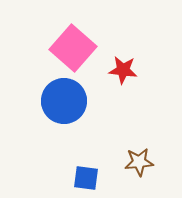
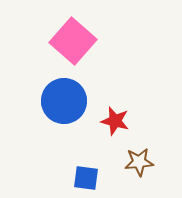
pink square: moved 7 px up
red star: moved 8 px left, 51 px down; rotated 8 degrees clockwise
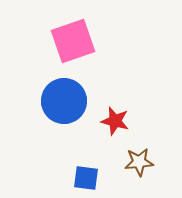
pink square: rotated 30 degrees clockwise
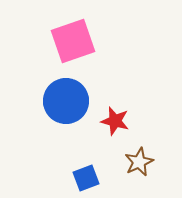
blue circle: moved 2 px right
brown star: rotated 20 degrees counterclockwise
blue square: rotated 28 degrees counterclockwise
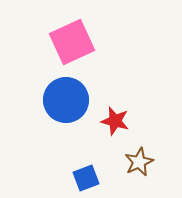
pink square: moved 1 px left, 1 px down; rotated 6 degrees counterclockwise
blue circle: moved 1 px up
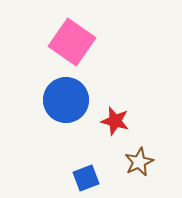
pink square: rotated 30 degrees counterclockwise
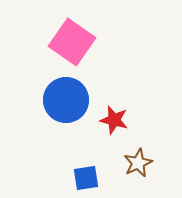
red star: moved 1 px left, 1 px up
brown star: moved 1 px left, 1 px down
blue square: rotated 12 degrees clockwise
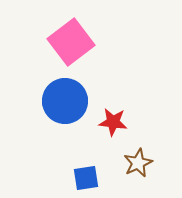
pink square: moved 1 px left; rotated 18 degrees clockwise
blue circle: moved 1 px left, 1 px down
red star: moved 1 px left, 2 px down; rotated 8 degrees counterclockwise
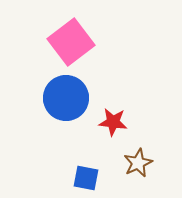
blue circle: moved 1 px right, 3 px up
blue square: rotated 20 degrees clockwise
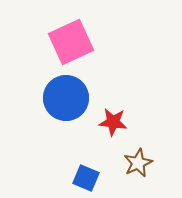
pink square: rotated 12 degrees clockwise
blue square: rotated 12 degrees clockwise
